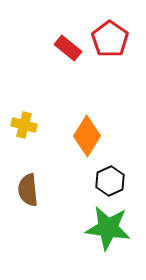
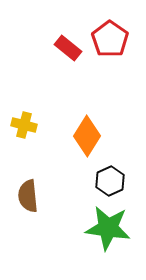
brown semicircle: moved 6 px down
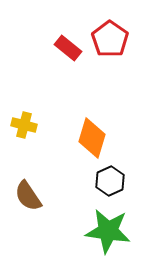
orange diamond: moved 5 px right, 2 px down; rotated 15 degrees counterclockwise
brown semicircle: rotated 28 degrees counterclockwise
green star: moved 3 px down
